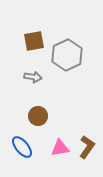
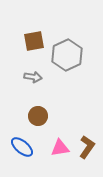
blue ellipse: rotated 10 degrees counterclockwise
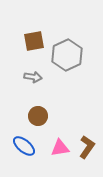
blue ellipse: moved 2 px right, 1 px up
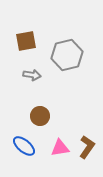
brown square: moved 8 px left
gray hexagon: rotated 12 degrees clockwise
gray arrow: moved 1 px left, 2 px up
brown circle: moved 2 px right
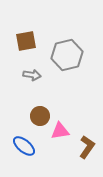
pink triangle: moved 17 px up
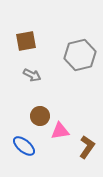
gray hexagon: moved 13 px right
gray arrow: rotated 18 degrees clockwise
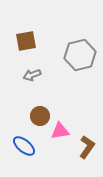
gray arrow: rotated 132 degrees clockwise
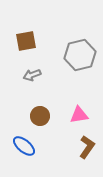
pink triangle: moved 19 px right, 16 px up
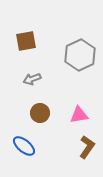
gray hexagon: rotated 12 degrees counterclockwise
gray arrow: moved 4 px down
brown circle: moved 3 px up
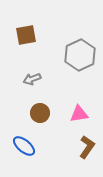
brown square: moved 6 px up
pink triangle: moved 1 px up
